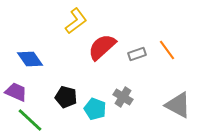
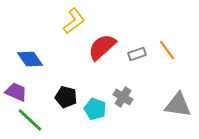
yellow L-shape: moved 2 px left
gray triangle: rotated 20 degrees counterclockwise
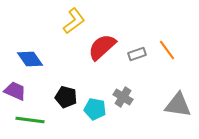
purple trapezoid: moved 1 px left, 1 px up
cyan pentagon: rotated 10 degrees counterclockwise
green line: rotated 36 degrees counterclockwise
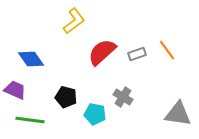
red semicircle: moved 5 px down
blue diamond: moved 1 px right
purple trapezoid: moved 1 px up
gray triangle: moved 9 px down
cyan pentagon: moved 5 px down
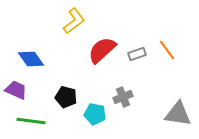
red semicircle: moved 2 px up
purple trapezoid: moved 1 px right
gray cross: rotated 36 degrees clockwise
green line: moved 1 px right, 1 px down
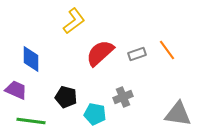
red semicircle: moved 2 px left, 3 px down
blue diamond: rotated 36 degrees clockwise
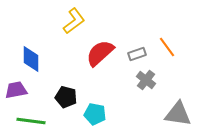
orange line: moved 3 px up
purple trapezoid: rotated 35 degrees counterclockwise
gray cross: moved 23 px right, 17 px up; rotated 30 degrees counterclockwise
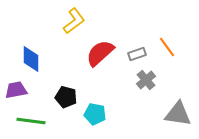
gray cross: rotated 12 degrees clockwise
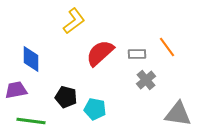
gray rectangle: rotated 18 degrees clockwise
cyan pentagon: moved 5 px up
